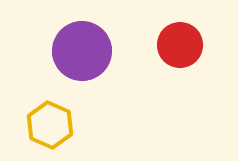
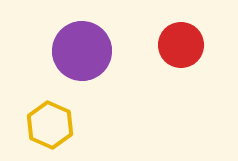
red circle: moved 1 px right
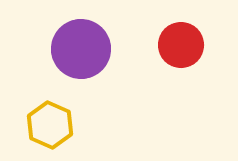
purple circle: moved 1 px left, 2 px up
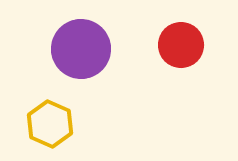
yellow hexagon: moved 1 px up
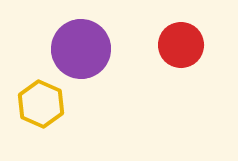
yellow hexagon: moved 9 px left, 20 px up
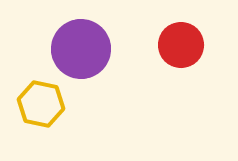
yellow hexagon: rotated 12 degrees counterclockwise
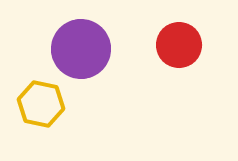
red circle: moved 2 px left
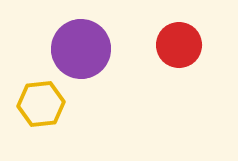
yellow hexagon: rotated 18 degrees counterclockwise
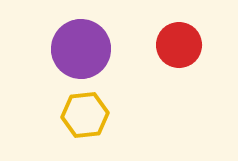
yellow hexagon: moved 44 px right, 11 px down
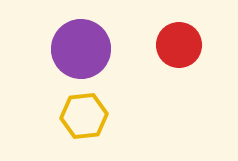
yellow hexagon: moved 1 px left, 1 px down
